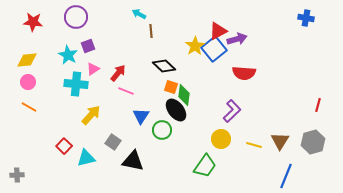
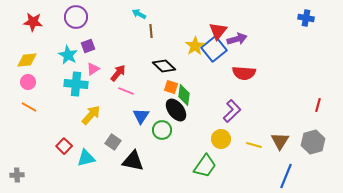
red triangle: rotated 24 degrees counterclockwise
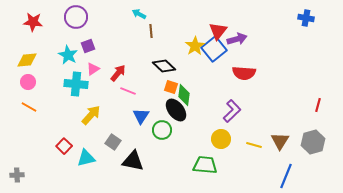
pink line: moved 2 px right
green trapezoid: moved 1 px up; rotated 120 degrees counterclockwise
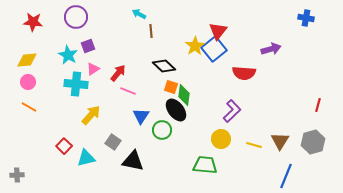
purple arrow: moved 34 px right, 10 px down
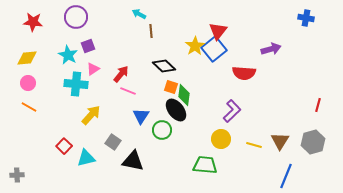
yellow diamond: moved 2 px up
red arrow: moved 3 px right, 1 px down
pink circle: moved 1 px down
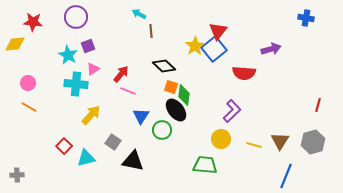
yellow diamond: moved 12 px left, 14 px up
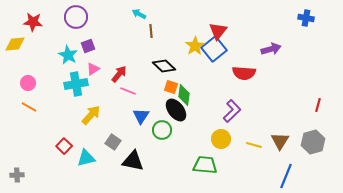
red arrow: moved 2 px left
cyan cross: rotated 15 degrees counterclockwise
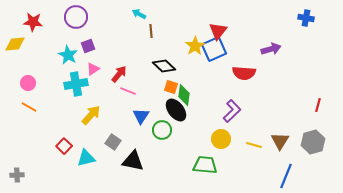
blue square: rotated 15 degrees clockwise
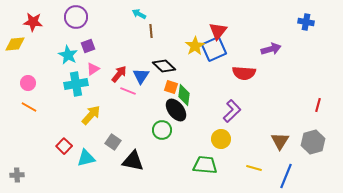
blue cross: moved 4 px down
blue triangle: moved 40 px up
yellow line: moved 23 px down
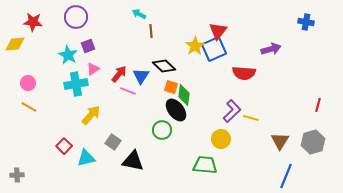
yellow line: moved 3 px left, 50 px up
